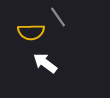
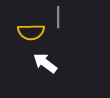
gray line: rotated 35 degrees clockwise
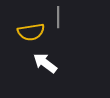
yellow semicircle: rotated 8 degrees counterclockwise
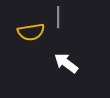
white arrow: moved 21 px right
